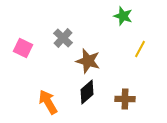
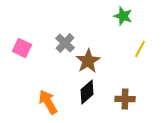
gray cross: moved 2 px right, 5 px down
pink square: moved 1 px left
brown star: rotated 25 degrees clockwise
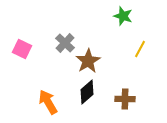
pink square: moved 1 px down
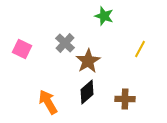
green star: moved 19 px left
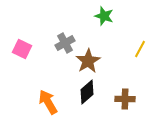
gray cross: rotated 18 degrees clockwise
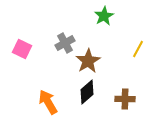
green star: rotated 24 degrees clockwise
yellow line: moved 2 px left
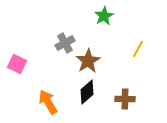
pink square: moved 5 px left, 15 px down
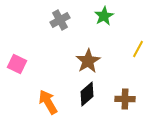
gray cross: moved 5 px left, 23 px up
black diamond: moved 2 px down
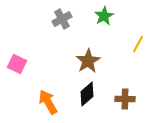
gray cross: moved 2 px right, 1 px up
yellow line: moved 5 px up
